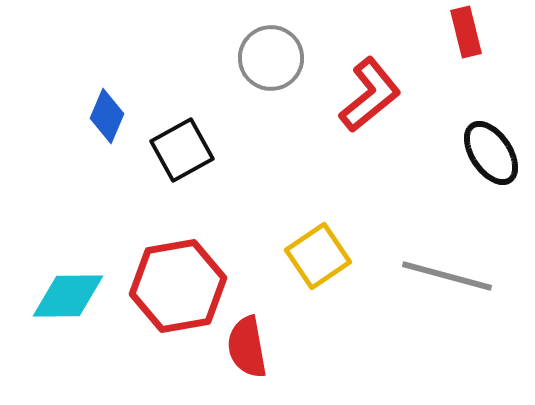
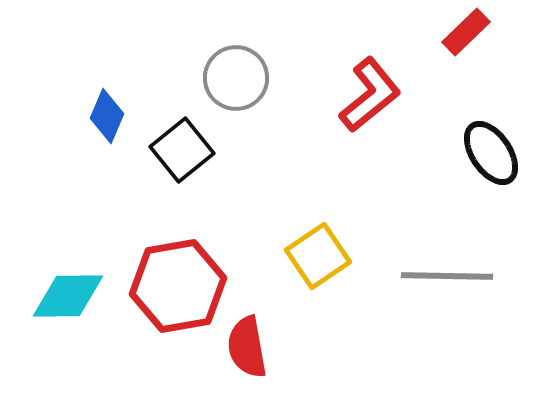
red rectangle: rotated 60 degrees clockwise
gray circle: moved 35 px left, 20 px down
black square: rotated 10 degrees counterclockwise
gray line: rotated 14 degrees counterclockwise
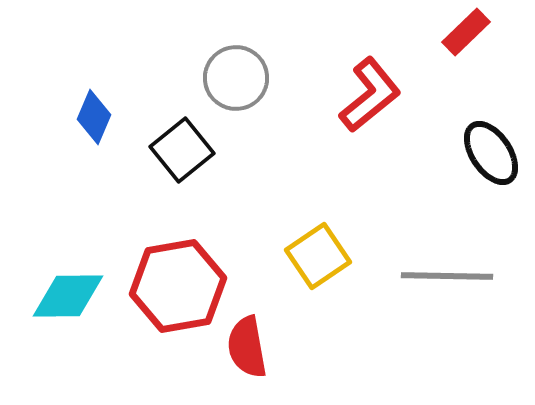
blue diamond: moved 13 px left, 1 px down
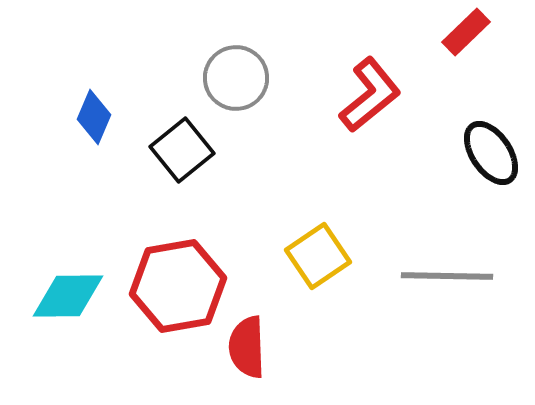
red semicircle: rotated 8 degrees clockwise
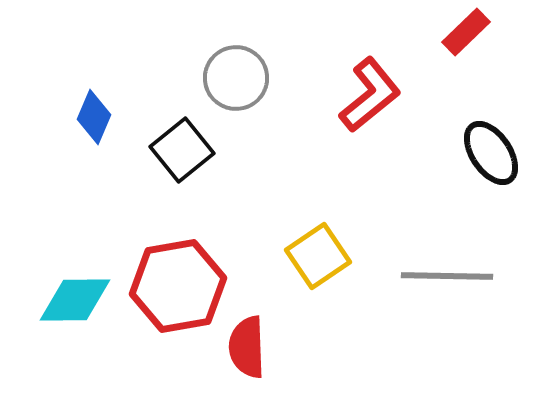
cyan diamond: moved 7 px right, 4 px down
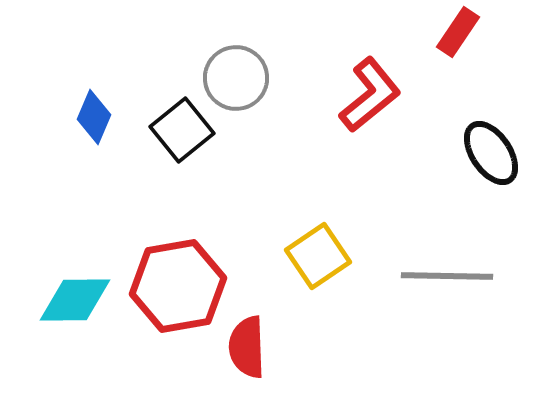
red rectangle: moved 8 px left; rotated 12 degrees counterclockwise
black square: moved 20 px up
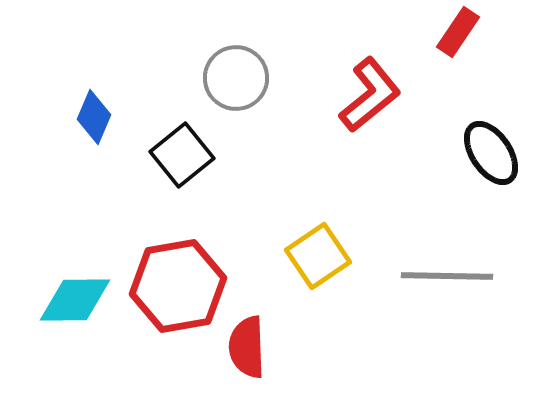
black square: moved 25 px down
